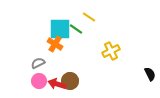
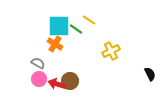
yellow line: moved 3 px down
cyan square: moved 1 px left, 3 px up
gray semicircle: rotated 56 degrees clockwise
pink circle: moved 2 px up
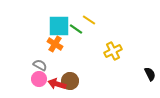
yellow cross: moved 2 px right
gray semicircle: moved 2 px right, 2 px down
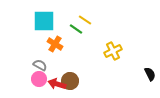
yellow line: moved 4 px left
cyan square: moved 15 px left, 5 px up
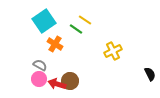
cyan square: rotated 35 degrees counterclockwise
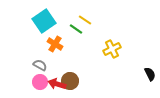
yellow cross: moved 1 px left, 2 px up
pink circle: moved 1 px right, 3 px down
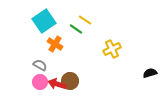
black semicircle: moved 1 px up; rotated 80 degrees counterclockwise
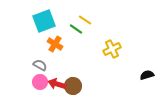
cyan square: rotated 15 degrees clockwise
black semicircle: moved 3 px left, 2 px down
brown circle: moved 3 px right, 5 px down
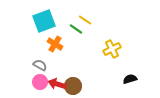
black semicircle: moved 17 px left, 4 px down
